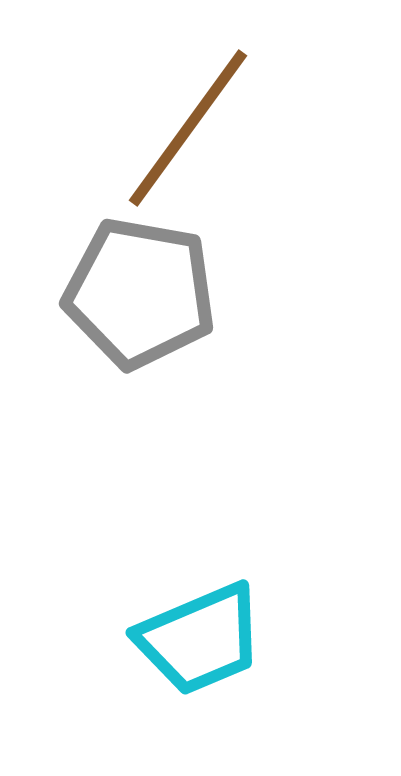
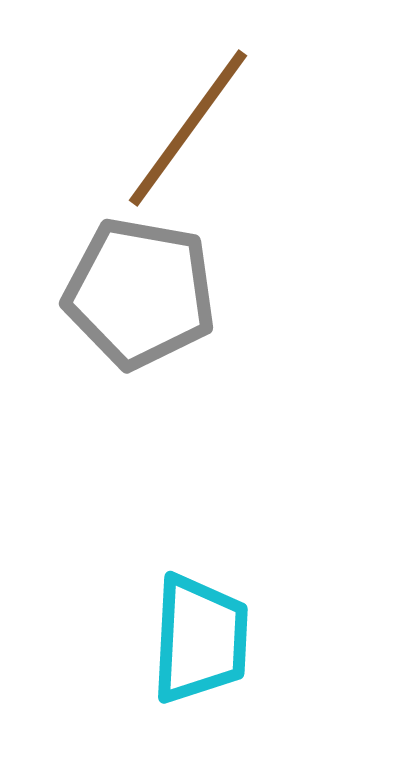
cyan trapezoid: rotated 64 degrees counterclockwise
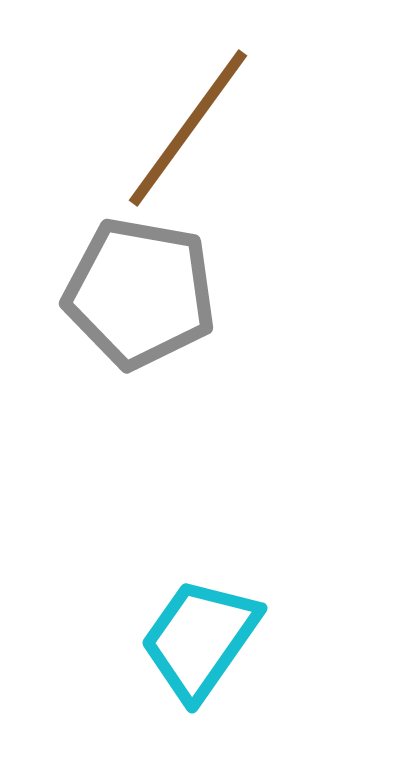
cyan trapezoid: rotated 148 degrees counterclockwise
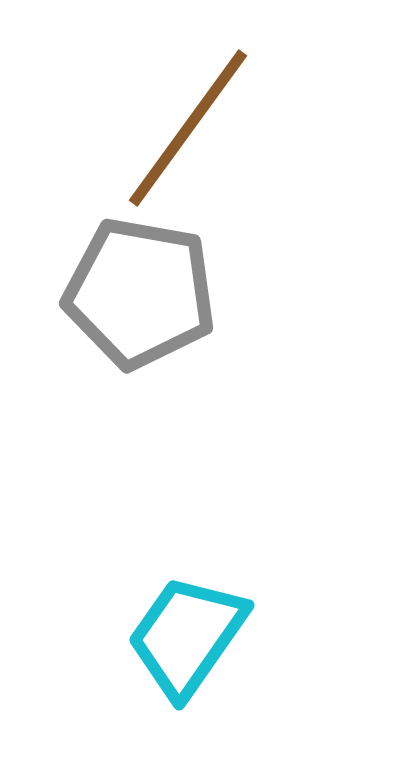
cyan trapezoid: moved 13 px left, 3 px up
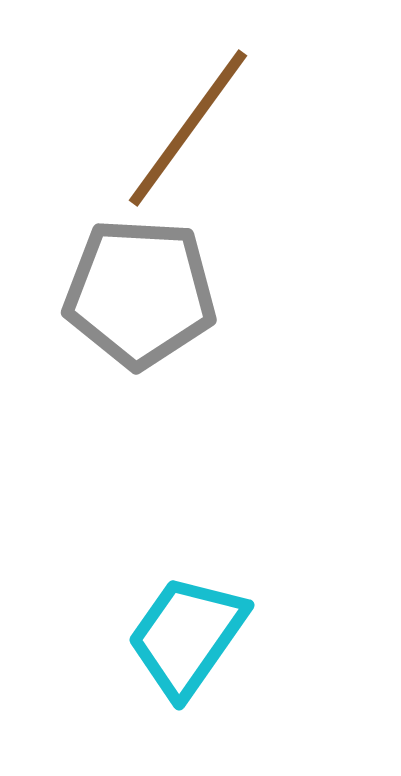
gray pentagon: rotated 7 degrees counterclockwise
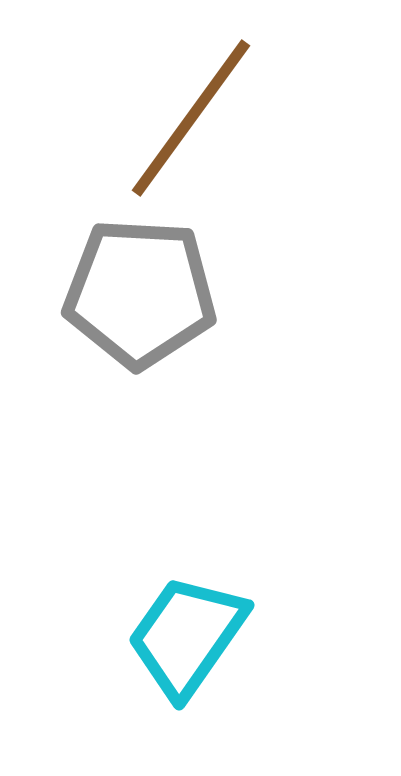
brown line: moved 3 px right, 10 px up
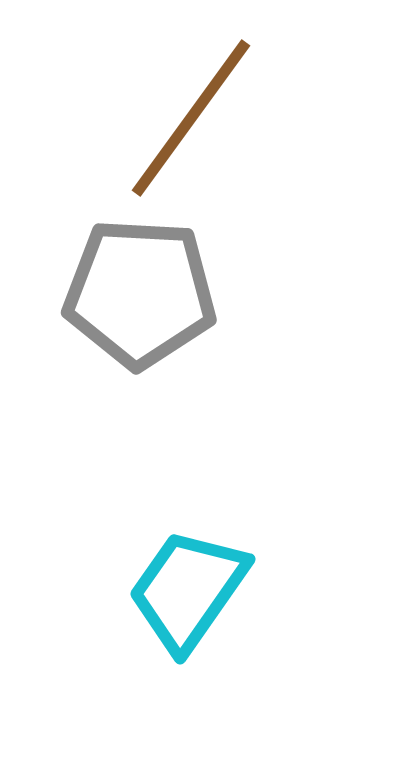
cyan trapezoid: moved 1 px right, 46 px up
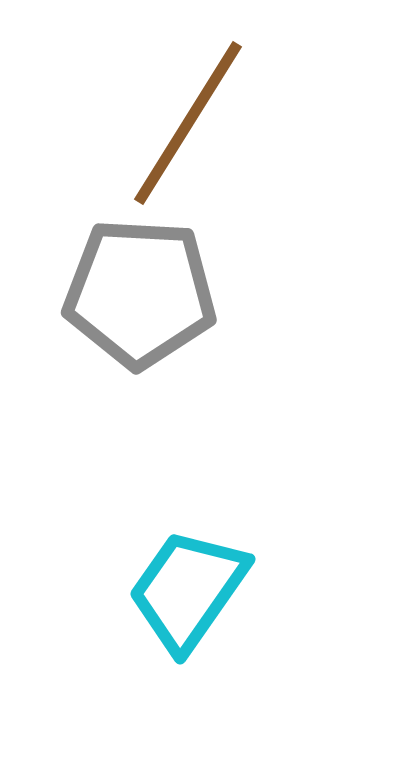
brown line: moved 3 px left, 5 px down; rotated 4 degrees counterclockwise
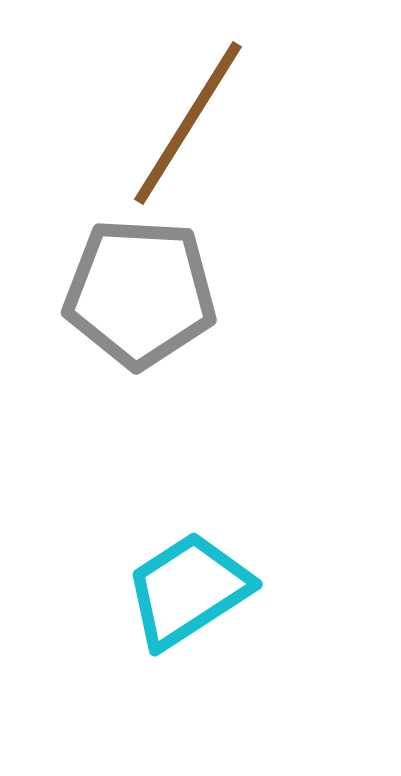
cyan trapezoid: rotated 22 degrees clockwise
